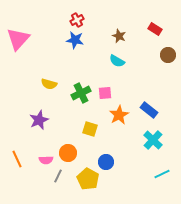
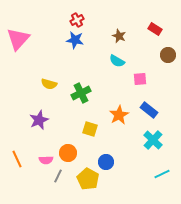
pink square: moved 35 px right, 14 px up
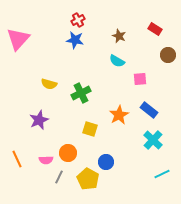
red cross: moved 1 px right
gray line: moved 1 px right, 1 px down
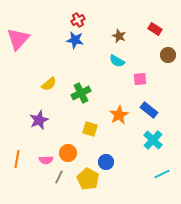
yellow semicircle: rotated 56 degrees counterclockwise
orange line: rotated 36 degrees clockwise
